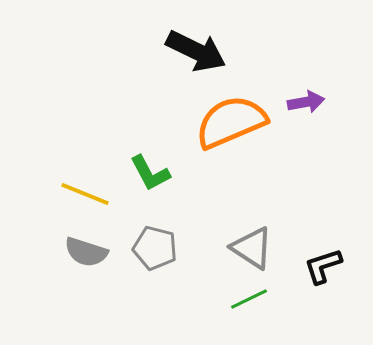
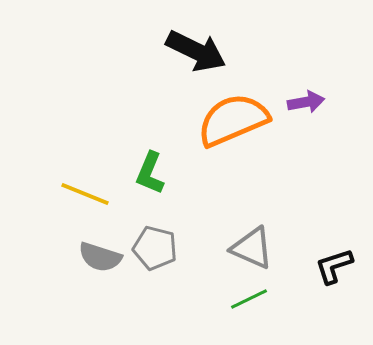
orange semicircle: moved 2 px right, 2 px up
green L-shape: rotated 51 degrees clockwise
gray triangle: rotated 9 degrees counterclockwise
gray semicircle: moved 14 px right, 5 px down
black L-shape: moved 11 px right
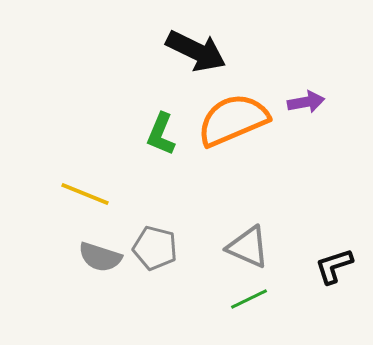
green L-shape: moved 11 px right, 39 px up
gray triangle: moved 4 px left, 1 px up
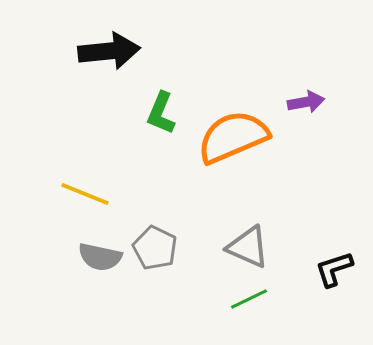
black arrow: moved 87 px left; rotated 32 degrees counterclockwise
orange semicircle: moved 17 px down
green L-shape: moved 21 px up
gray pentagon: rotated 12 degrees clockwise
gray semicircle: rotated 6 degrees counterclockwise
black L-shape: moved 3 px down
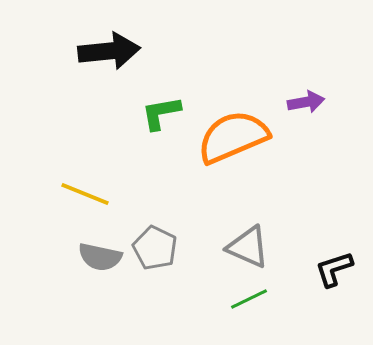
green L-shape: rotated 57 degrees clockwise
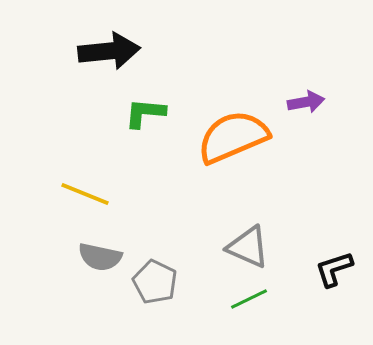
green L-shape: moved 16 px left; rotated 15 degrees clockwise
gray pentagon: moved 34 px down
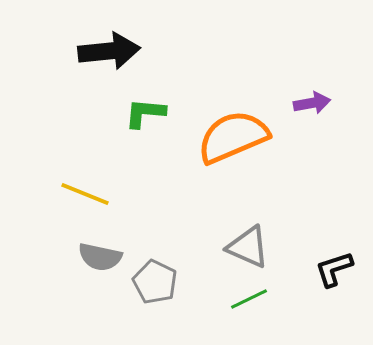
purple arrow: moved 6 px right, 1 px down
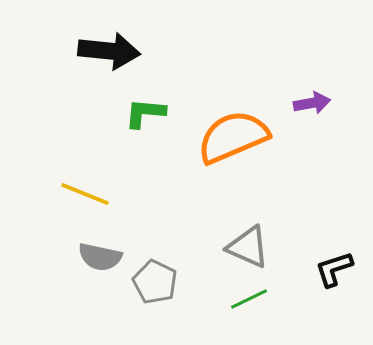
black arrow: rotated 12 degrees clockwise
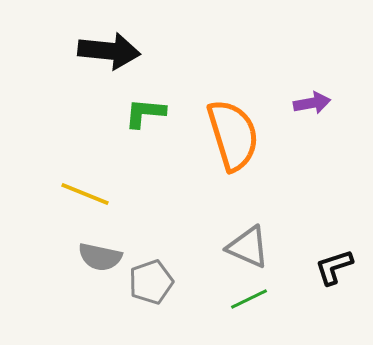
orange semicircle: moved 2 px up; rotated 96 degrees clockwise
black L-shape: moved 2 px up
gray pentagon: moved 4 px left; rotated 27 degrees clockwise
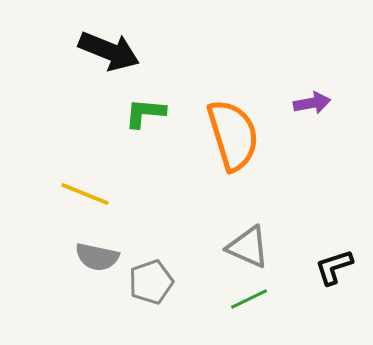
black arrow: rotated 16 degrees clockwise
gray semicircle: moved 3 px left
